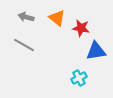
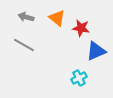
blue triangle: rotated 15 degrees counterclockwise
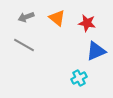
gray arrow: rotated 35 degrees counterclockwise
red star: moved 6 px right, 5 px up
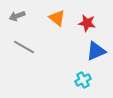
gray arrow: moved 9 px left, 1 px up
gray line: moved 2 px down
cyan cross: moved 4 px right, 2 px down
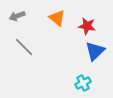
red star: moved 3 px down
gray line: rotated 15 degrees clockwise
blue triangle: moved 1 px left; rotated 20 degrees counterclockwise
cyan cross: moved 3 px down
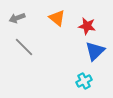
gray arrow: moved 2 px down
cyan cross: moved 1 px right, 2 px up
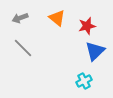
gray arrow: moved 3 px right
red star: rotated 24 degrees counterclockwise
gray line: moved 1 px left, 1 px down
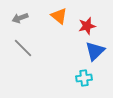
orange triangle: moved 2 px right, 2 px up
cyan cross: moved 3 px up; rotated 21 degrees clockwise
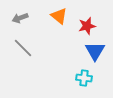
blue triangle: rotated 15 degrees counterclockwise
cyan cross: rotated 14 degrees clockwise
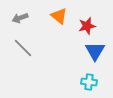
cyan cross: moved 5 px right, 4 px down
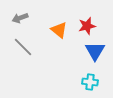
orange triangle: moved 14 px down
gray line: moved 1 px up
cyan cross: moved 1 px right
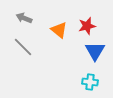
gray arrow: moved 4 px right; rotated 42 degrees clockwise
